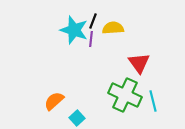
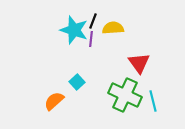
cyan square: moved 36 px up
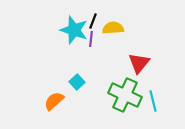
red triangle: rotated 15 degrees clockwise
